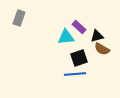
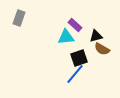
purple rectangle: moved 4 px left, 2 px up
black triangle: moved 1 px left
blue line: rotated 45 degrees counterclockwise
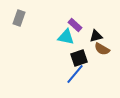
cyan triangle: rotated 18 degrees clockwise
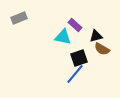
gray rectangle: rotated 49 degrees clockwise
cyan triangle: moved 3 px left
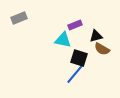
purple rectangle: rotated 64 degrees counterclockwise
cyan triangle: moved 3 px down
black square: rotated 36 degrees clockwise
